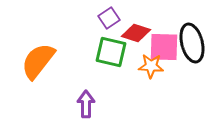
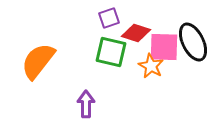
purple square: rotated 15 degrees clockwise
black ellipse: moved 1 px right, 1 px up; rotated 12 degrees counterclockwise
orange star: rotated 25 degrees clockwise
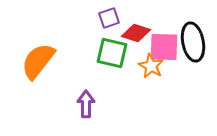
black ellipse: rotated 15 degrees clockwise
green square: moved 1 px right, 1 px down
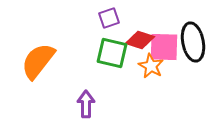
red diamond: moved 4 px right, 7 px down
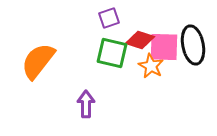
black ellipse: moved 3 px down
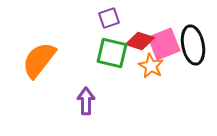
red diamond: moved 1 px down
pink square: moved 3 px up; rotated 24 degrees counterclockwise
orange semicircle: moved 1 px right, 1 px up
purple arrow: moved 3 px up
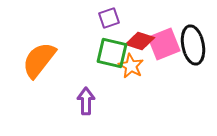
orange star: moved 20 px left
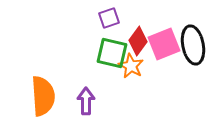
red diamond: moved 2 px left; rotated 72 degrees counterclockwise
orange semicircle: moved 4 px right, 36 px down; rotated 138 degrees clockwise
